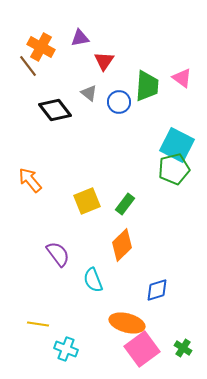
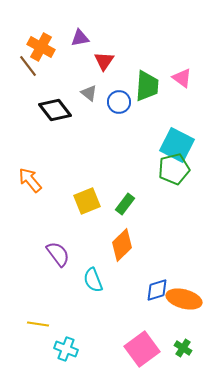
orange ellipse: moved 57 px right, 24 px up
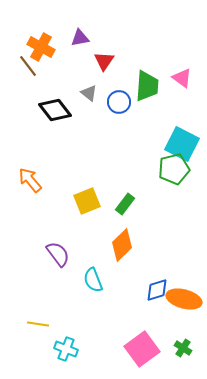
cyan square: moved 5 px right, 1 px up
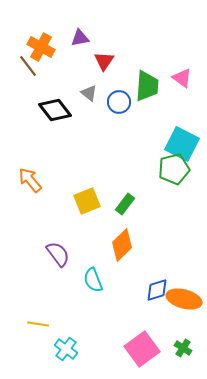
cyan cross: rotated 15 degrees clockwise
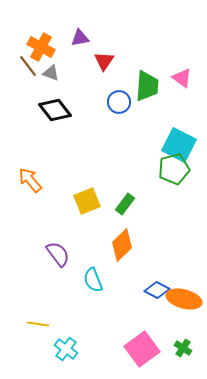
gray triangle: moved 38 px left, 20 px up; rotated 18 degrees counterclockwise
cyan square: moved 3 px left, 1 px down
blue diamond: rotated 45 degrees clockwise
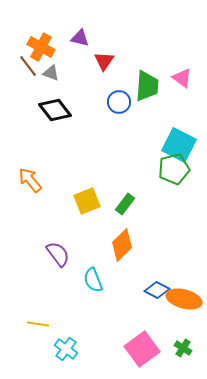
purple triangle: rotated 24 degrees clockwise
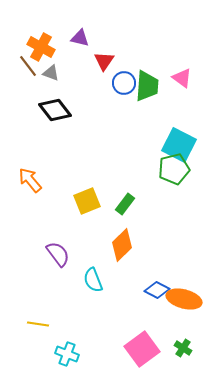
blue circle: moved 5 px right, 19 px up
cyan cross: moved 1 px right, 5 px down; rotated 15 degrees counterclockwise
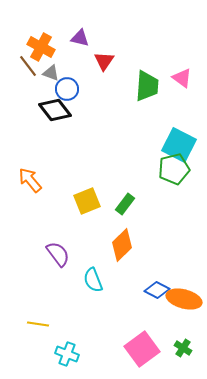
blue circle: moved 57 px left, 6 px down
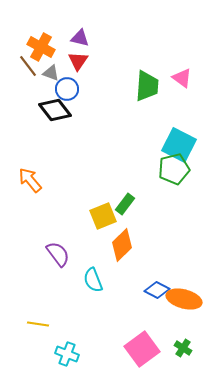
red triangle: moved 26 px left
yellow square: moved 16 px right, 15 px down
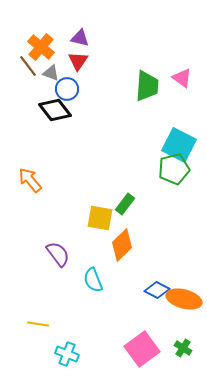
orange cross: rotated 12 degrees clockwise
yellow square: moved 3 px left, 2 px down; rotated 32 degrees clockwise
